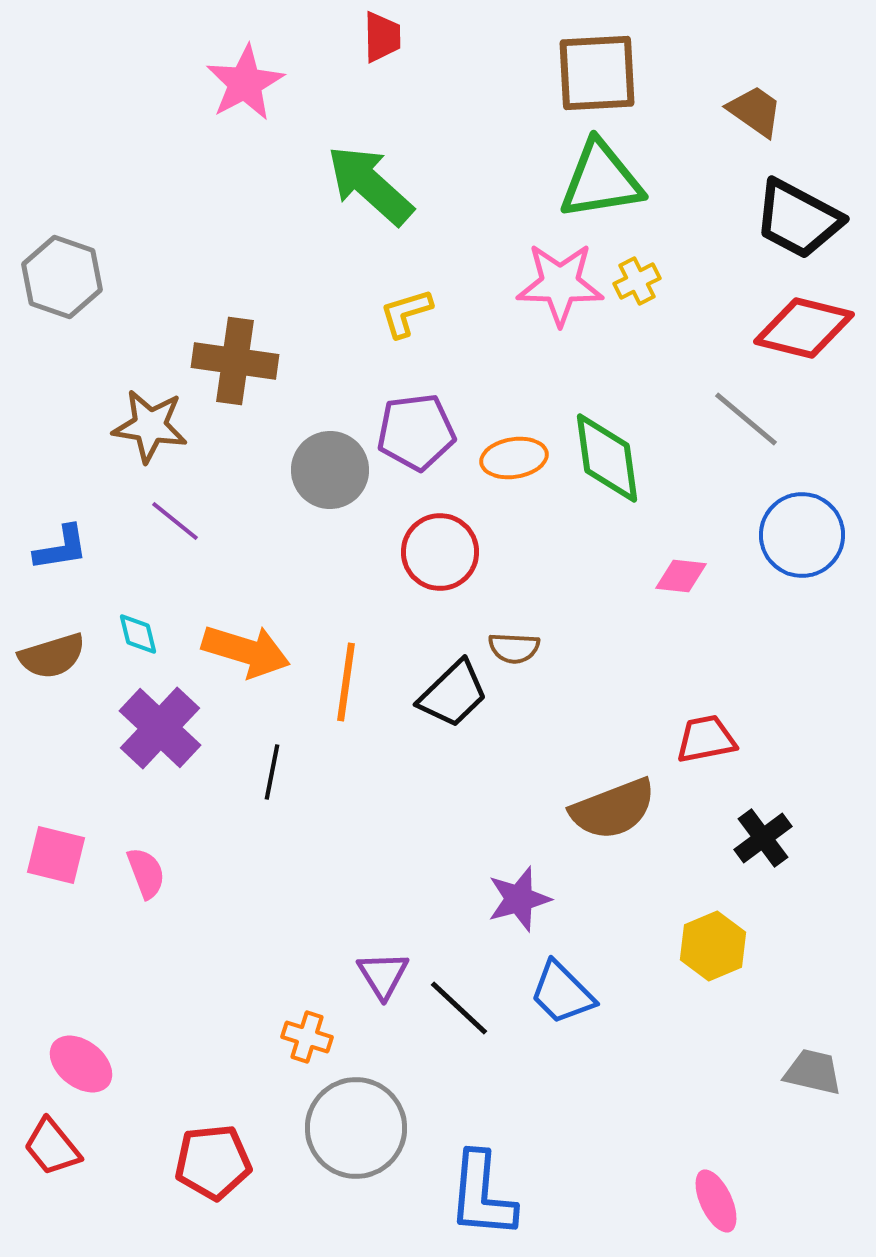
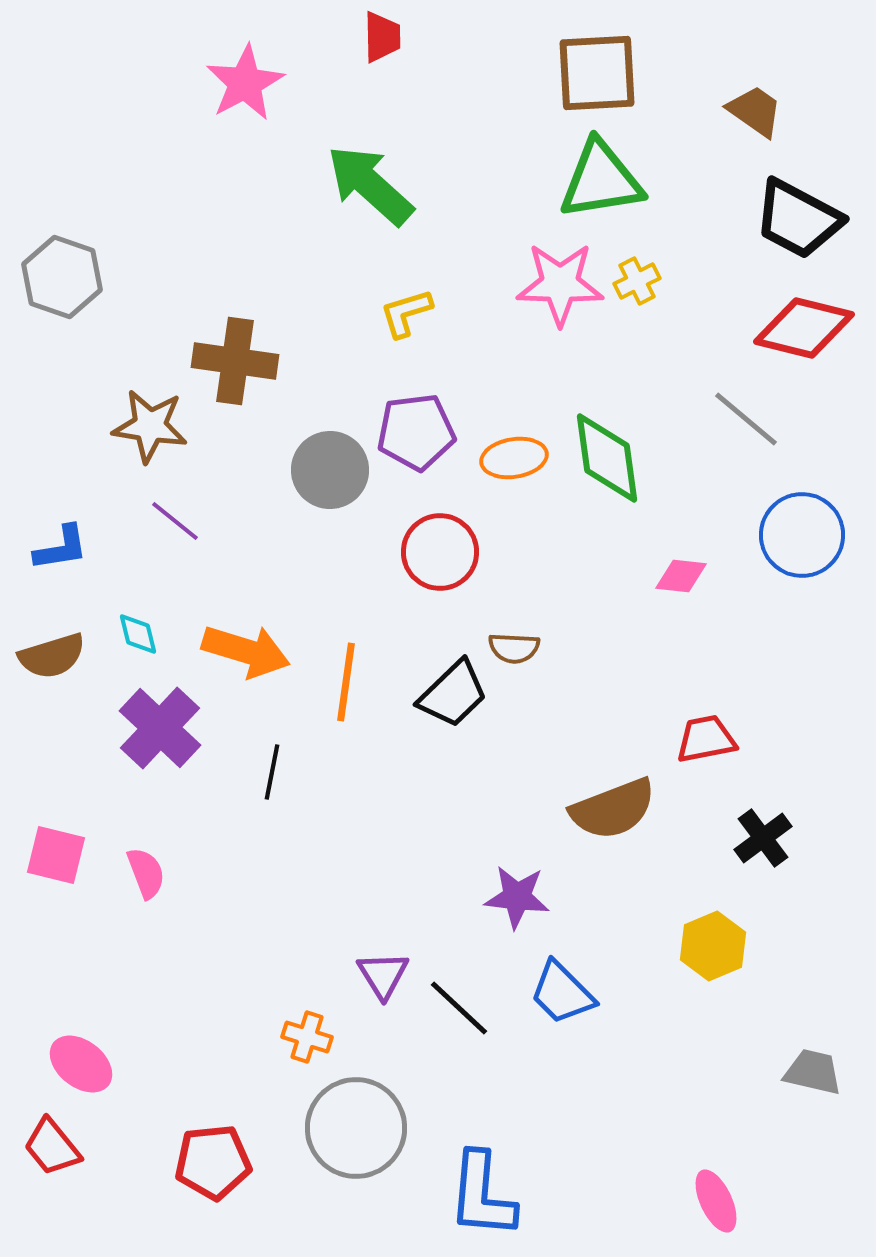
purple star at (519, 899): moved 2 px left, 2 px up; rotated 22 degrees clockwise
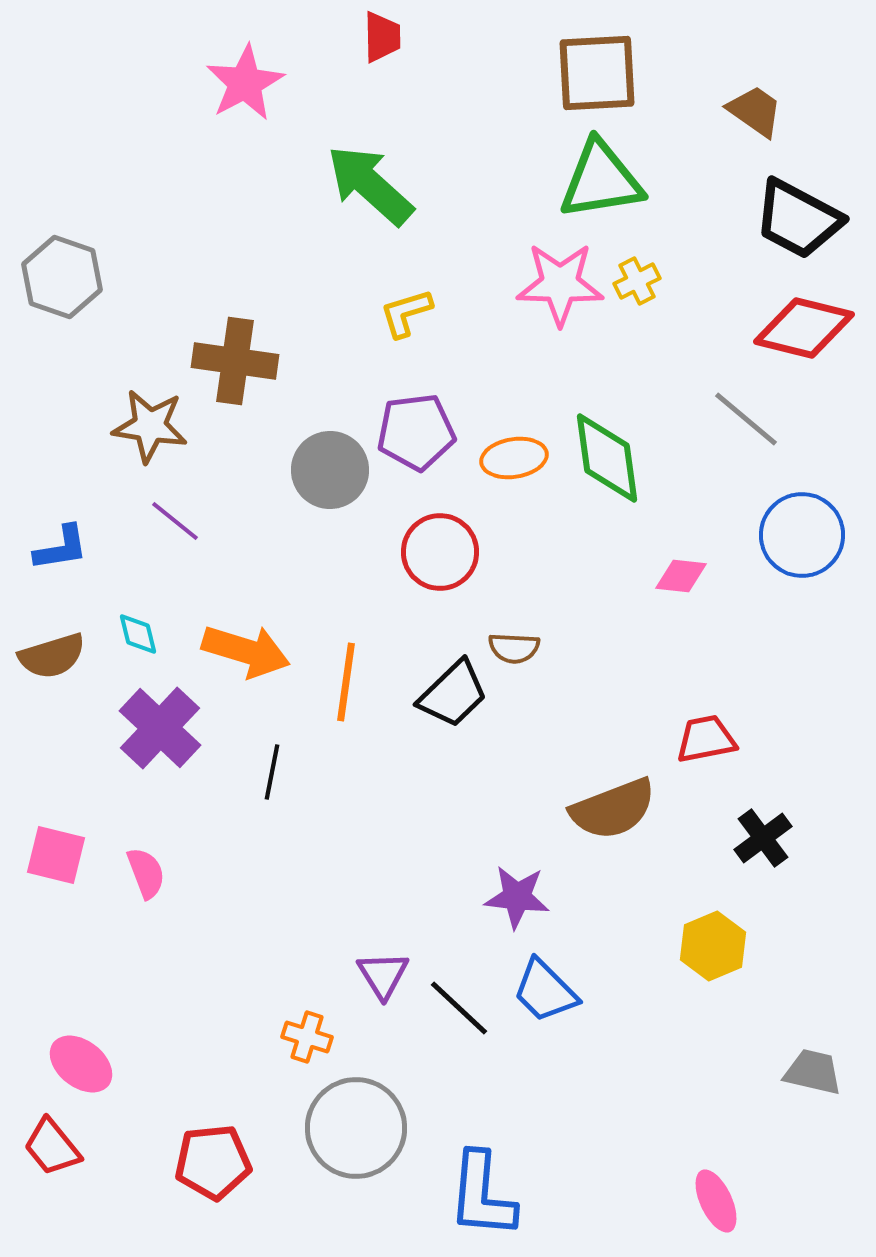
blue trapezoid at (562, 993): moved 17 px left, 2 px up
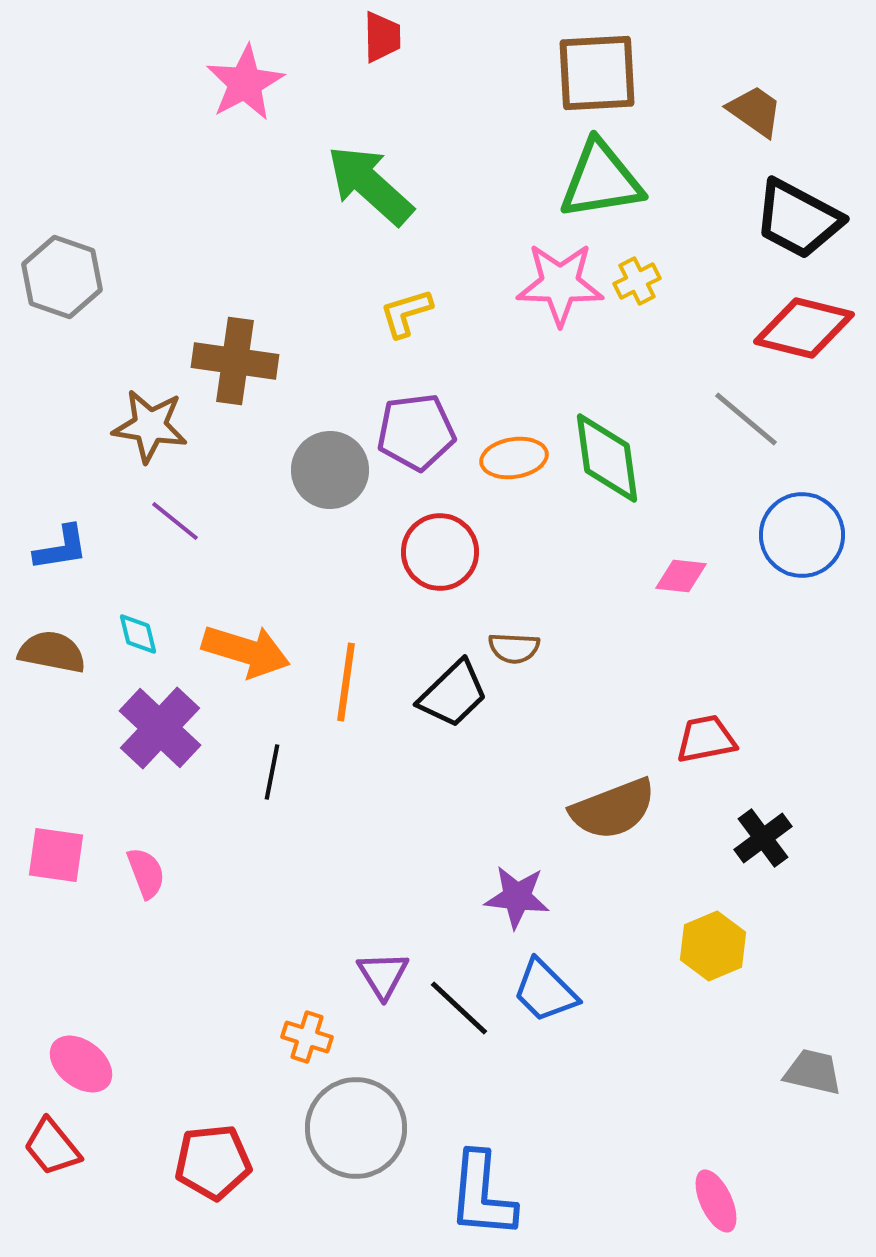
brown semicircle at (52, 656): moved 4 px up; rotated 152 degrees counterclockwise
pink square at (56, 855): rotated 6 degrees counterclockwise
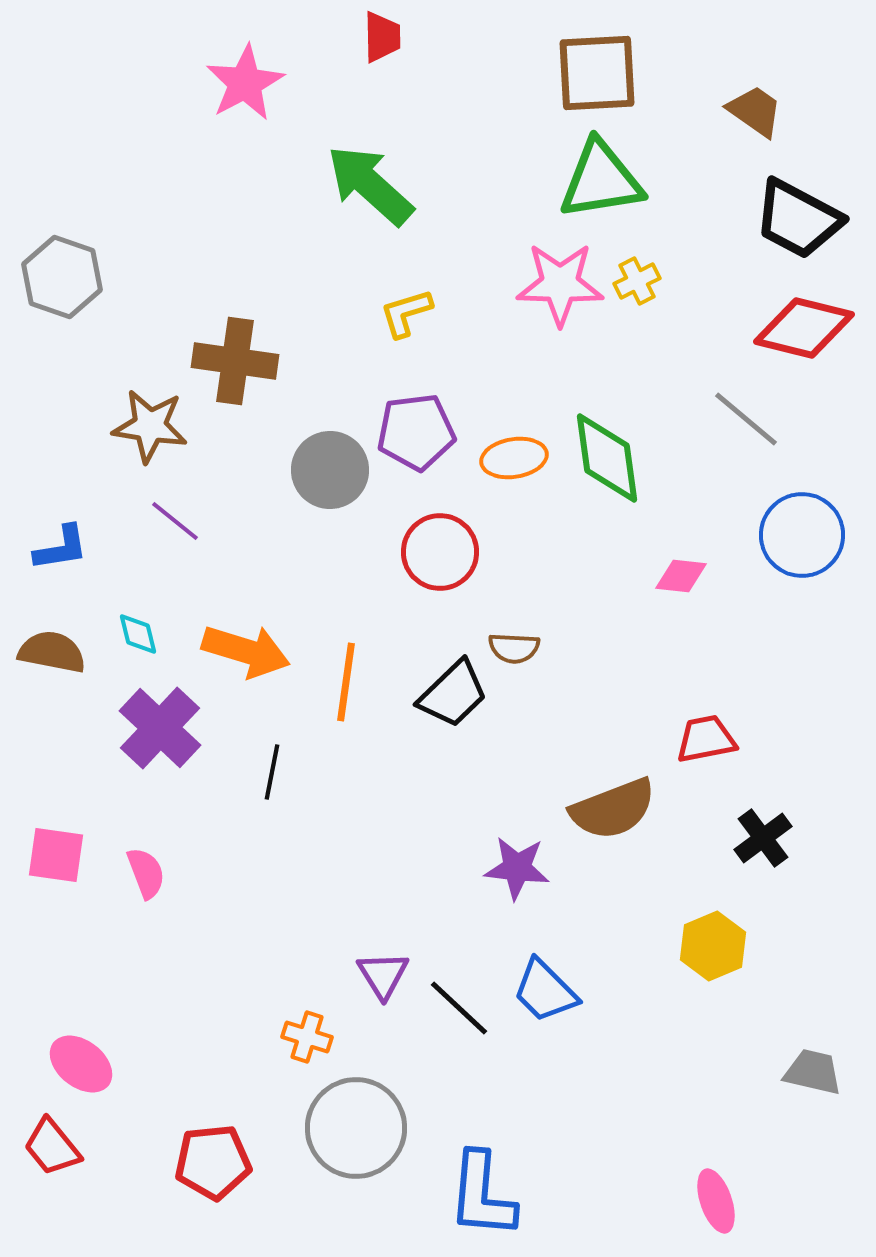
purple star at (517, 897): moved 29 px up
pink ellipse at (716, 1201): rotated 6 degrees clockwise
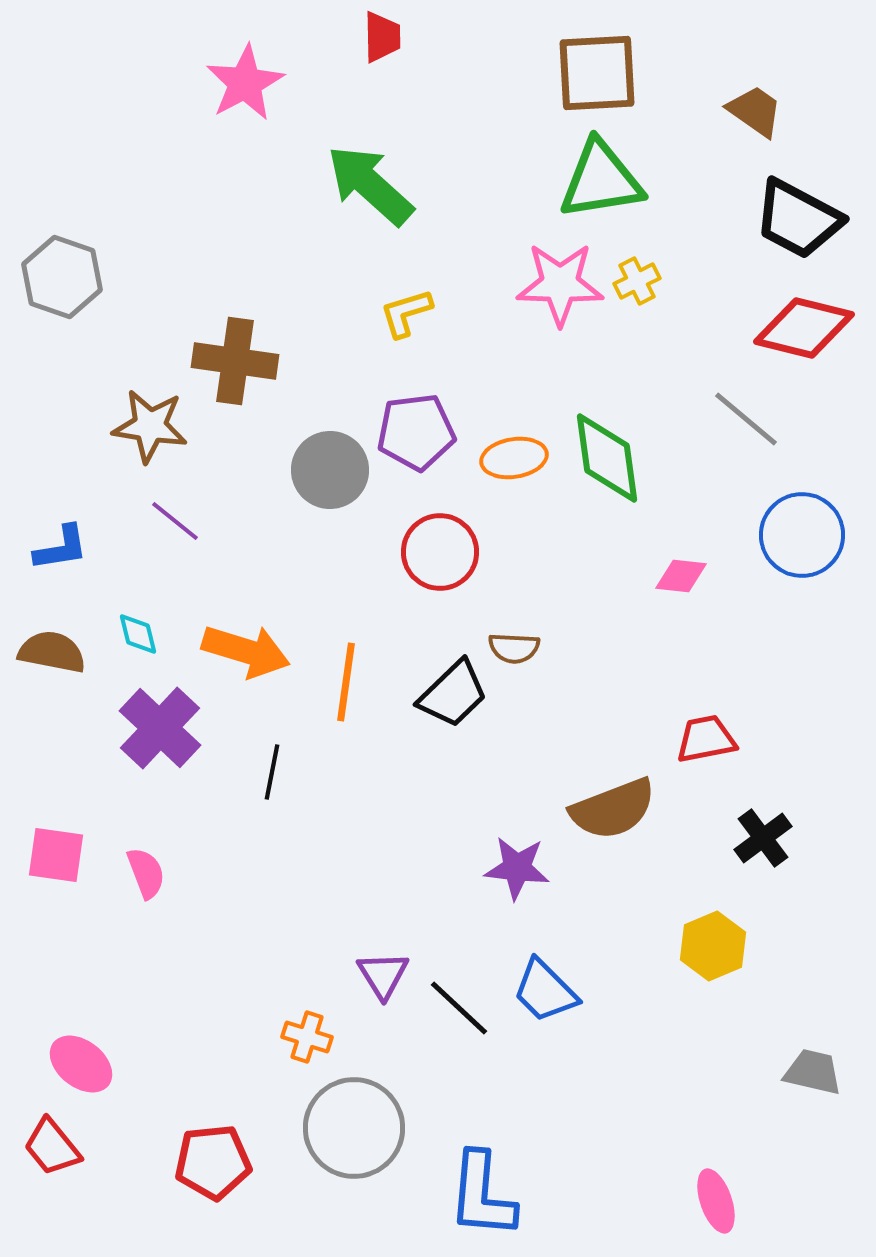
gray circle at (356, 1128): moved 2 px left
